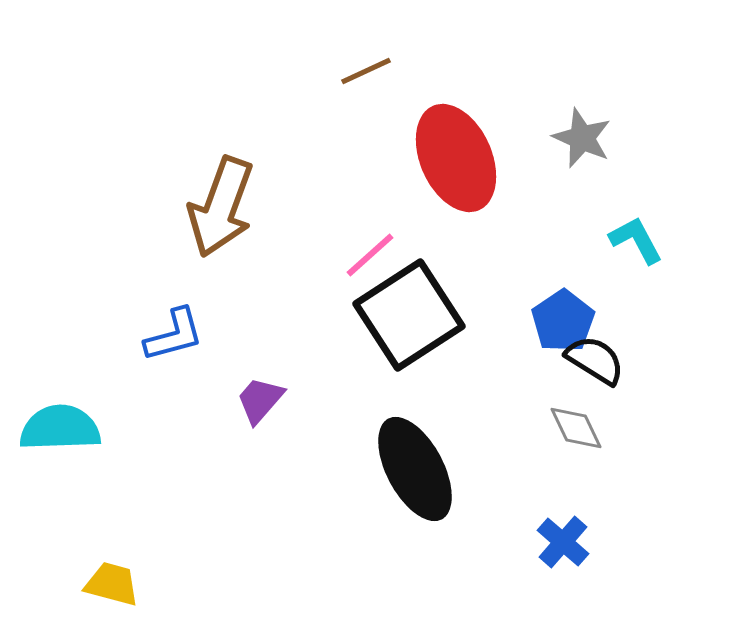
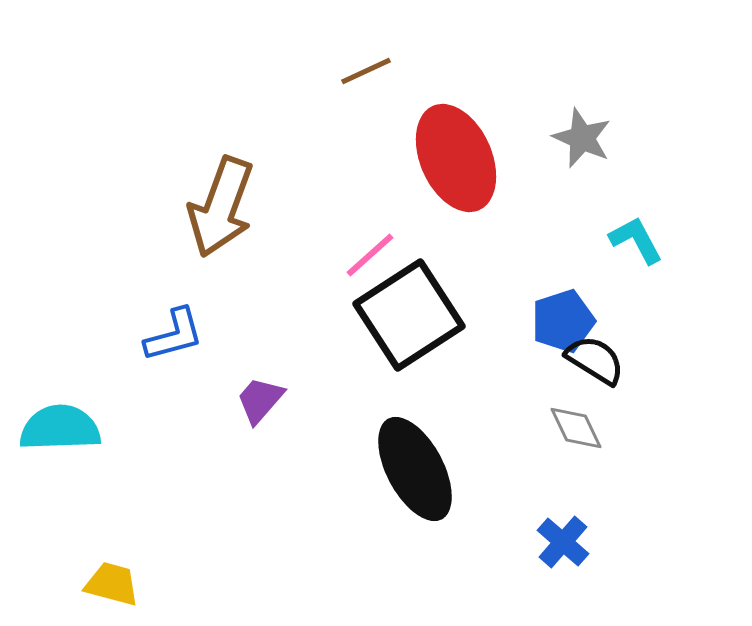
blue pentagon: rotated 16 degrees clockwise
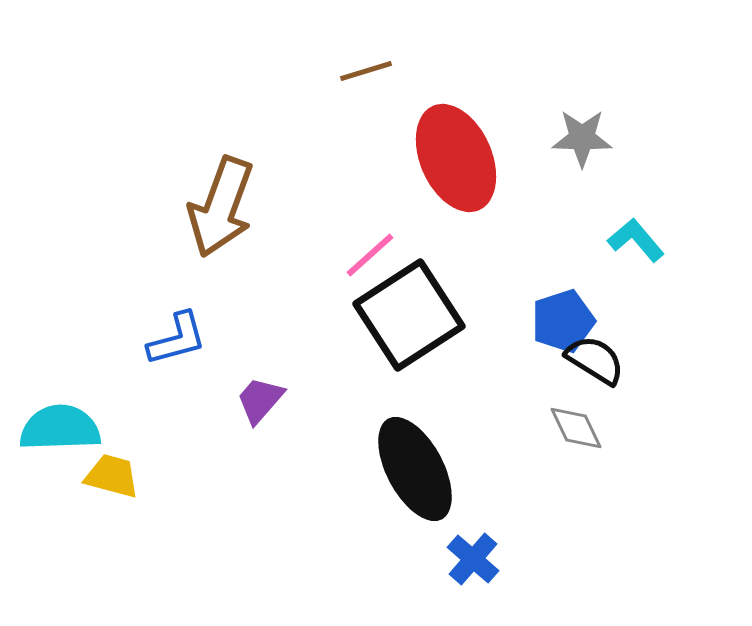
brown line: rotated 8 degrees clockwise
gray star: rotated 22 degrees counterclockwise
cyan L-shape: rotated 12 degrees counterclockwise
blue L-shape: moved 3 px right, 4 px down
blue cross: moved 90 px left, 17 px down
yellow trapezoid: moved 108 px up
